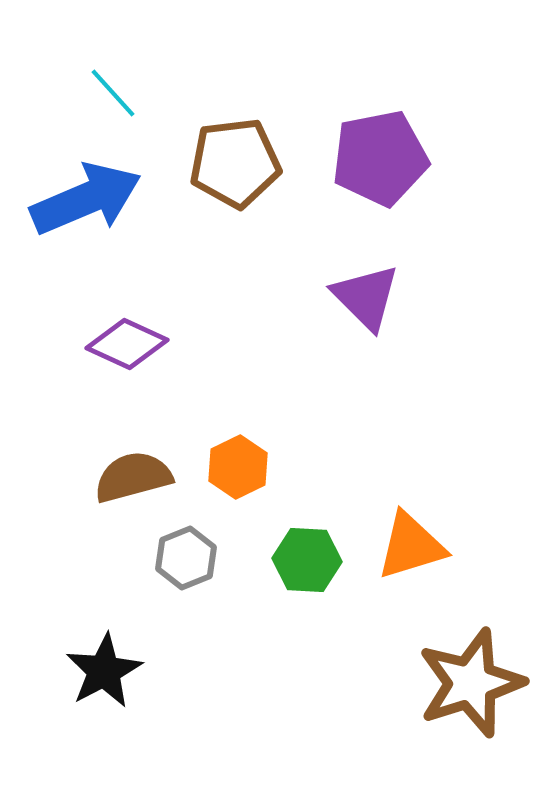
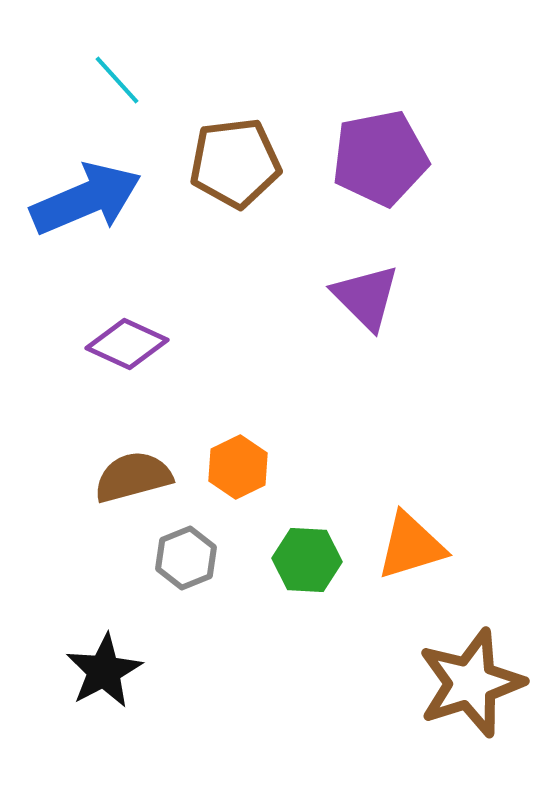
cyan line: moved 4 px right, 13 px up
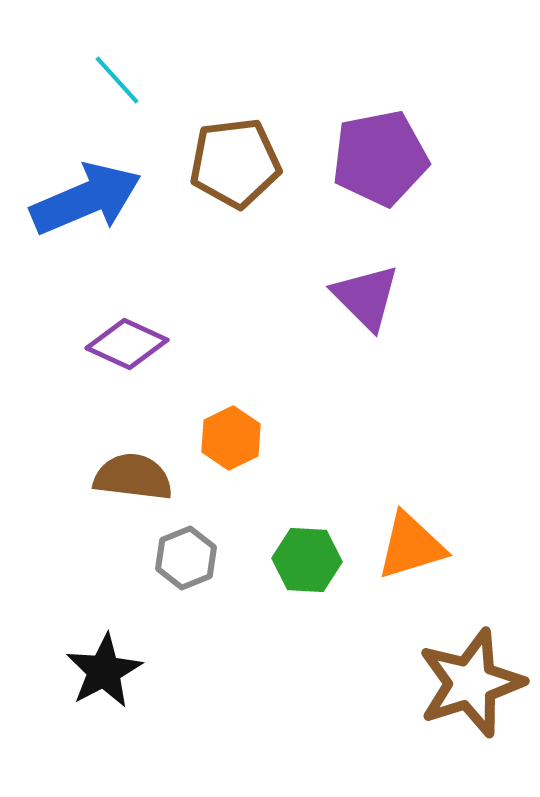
orange hexagon: moved 7 px left, 29 px up
brown semicircle: rotated 22 degrees clockwise
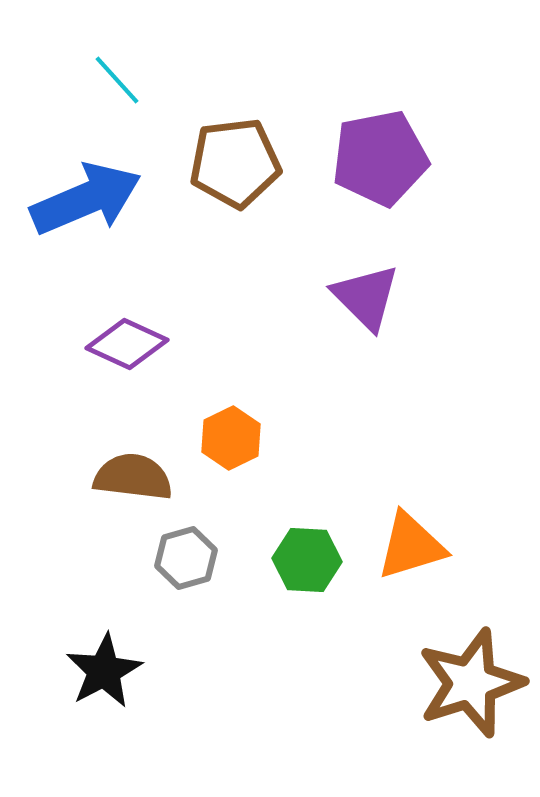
gray hexagon: rotated 6 degrees clockwise
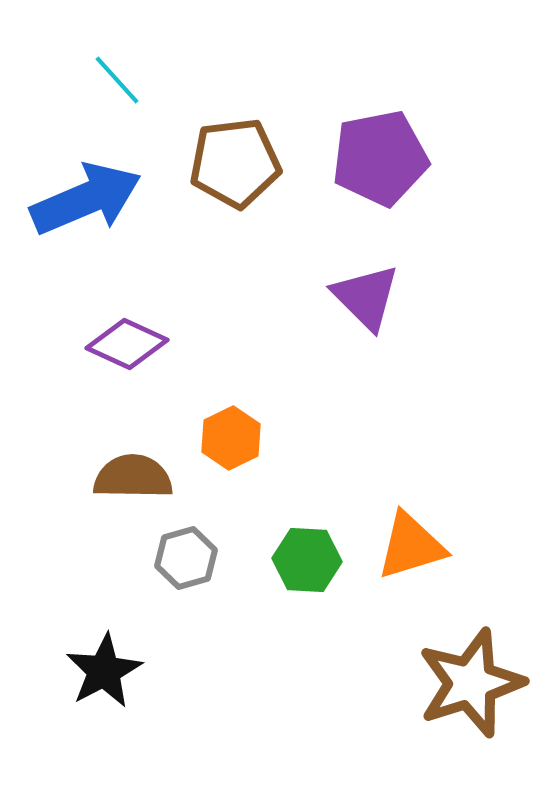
brown semicircle: rotated 6 degrees counterclockwise
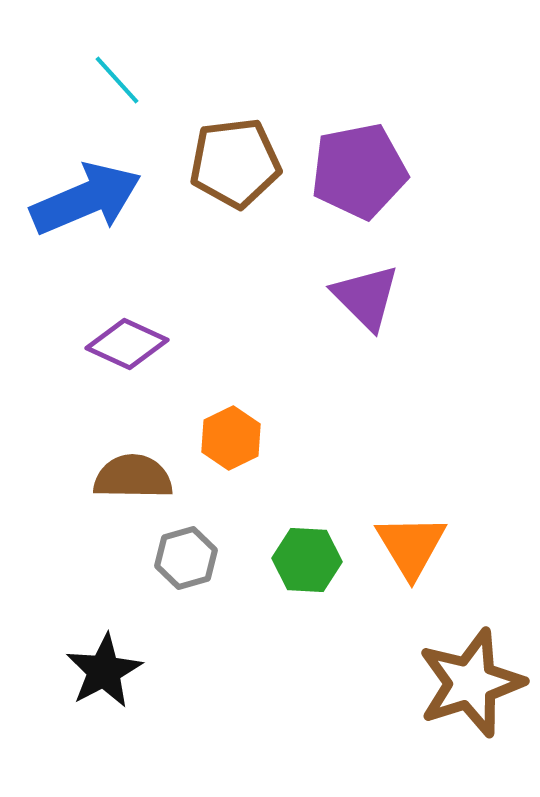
purple pentagon: moved 21 px left, 13 px down
orange triangle: rotated 44 degrees counterclockwise
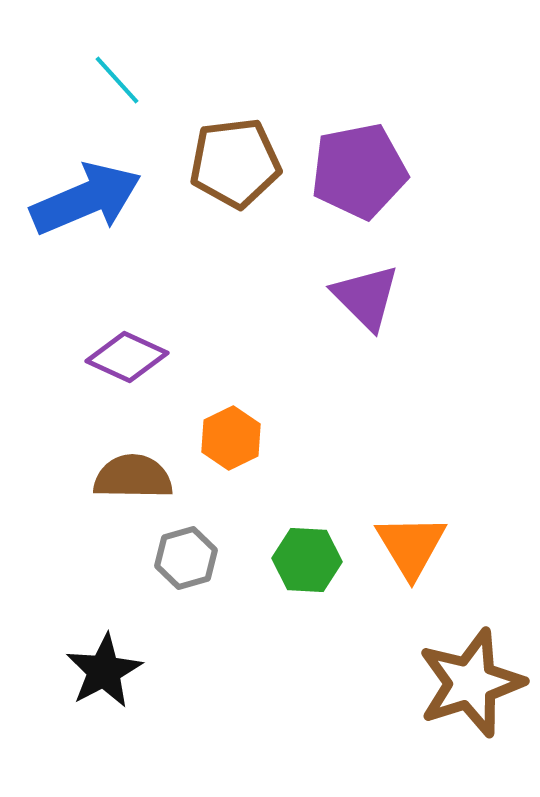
purple diamond: moved 13 px down
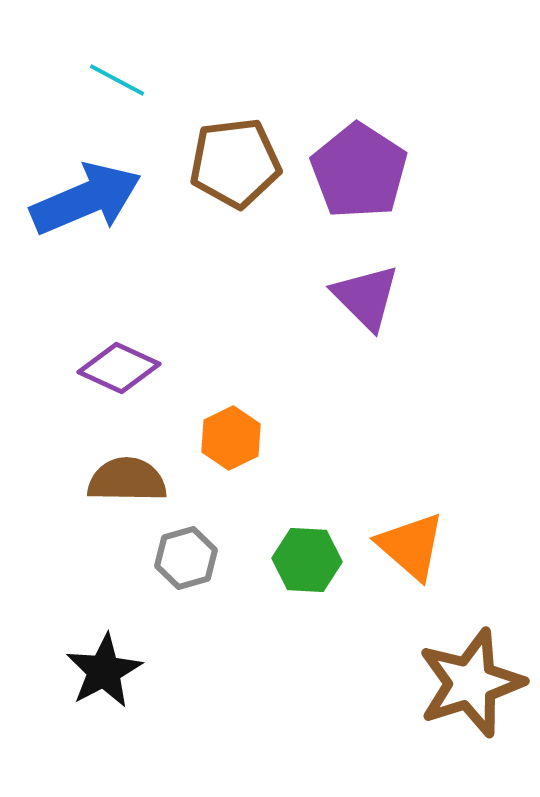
cyan line: rotated 20 degrees counterclockwise
purple pentagon: rotated 28 degrees counterclockwise
purple diamond: moved 8 px left, 11 px down
brown semicircle: moved 6 px left, 3 px down
orange triangle: rotated 18 degrees counterclockwise
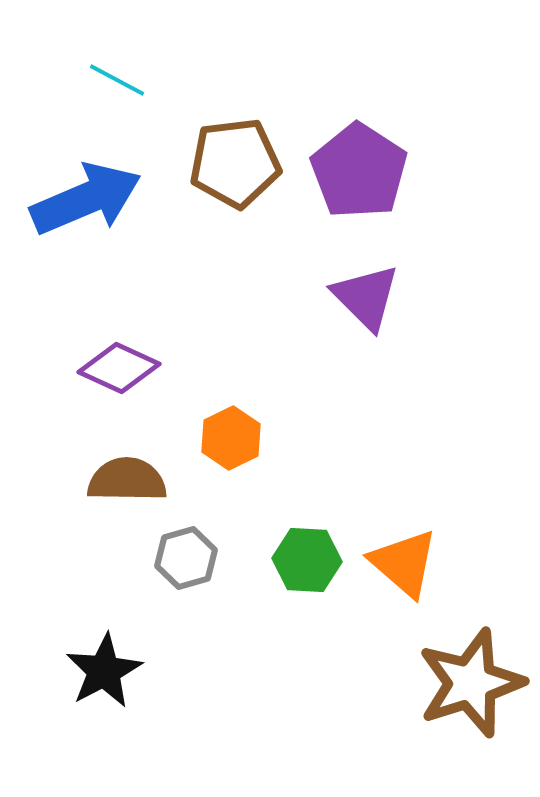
orange triangle: moved 7 px left, 17 px down
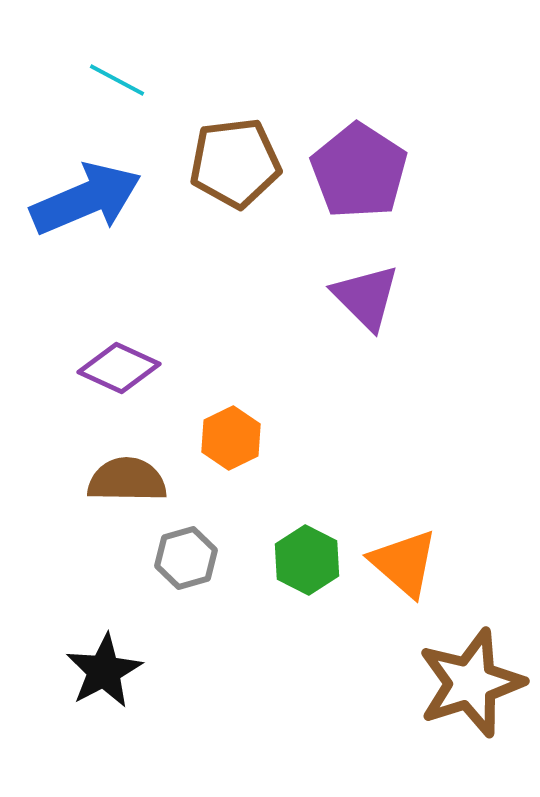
green hexagon: rotated 24 degrees clockwise
